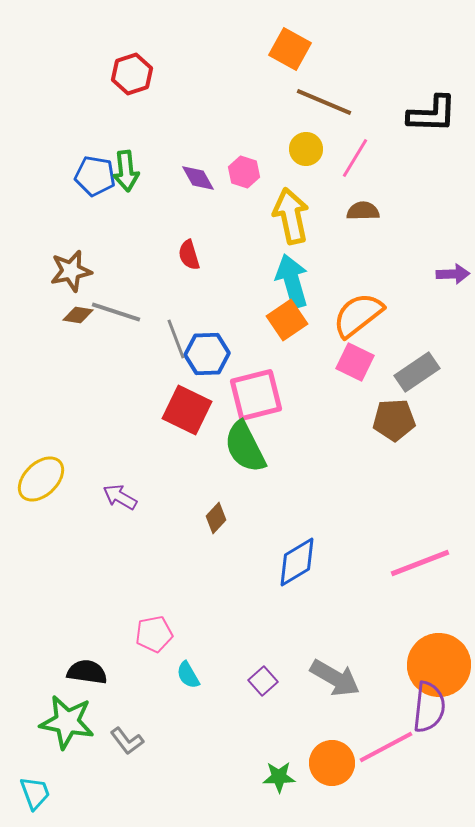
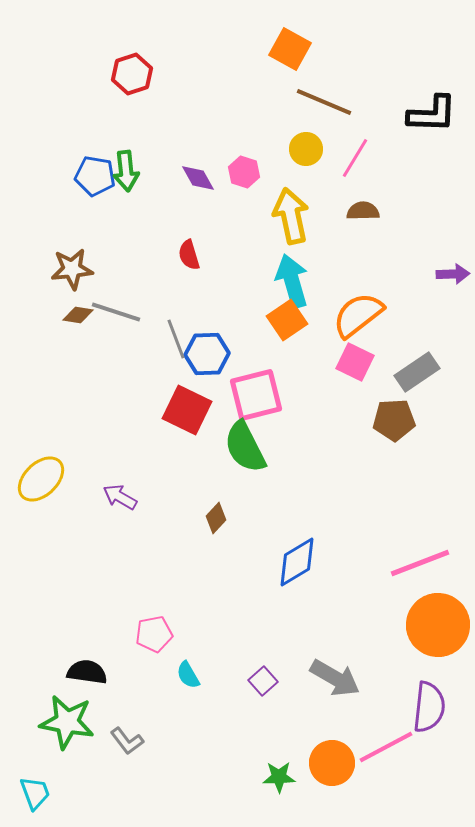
brown star at (71, 271): moved 1 px right, 2 px up; rotated 6 degrees clockwise
orange circle at (439, 665): moved 1 px left, 40 px up
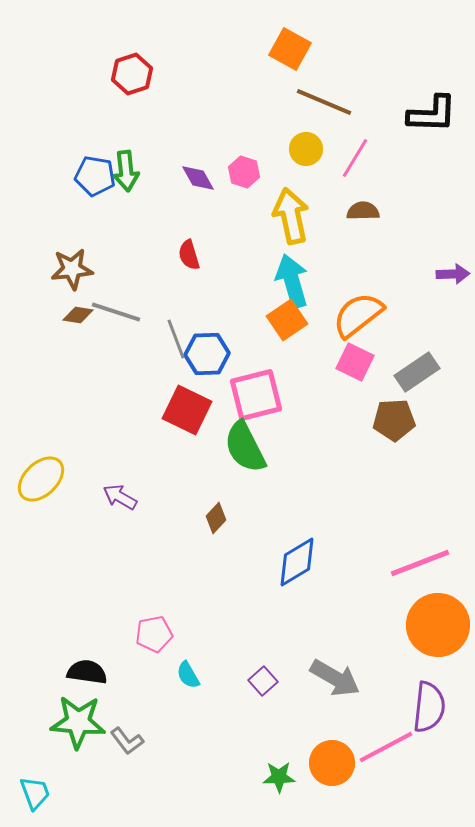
green star at (67, 722): moved 11 px right; rotated 6 degrees counterclockwise
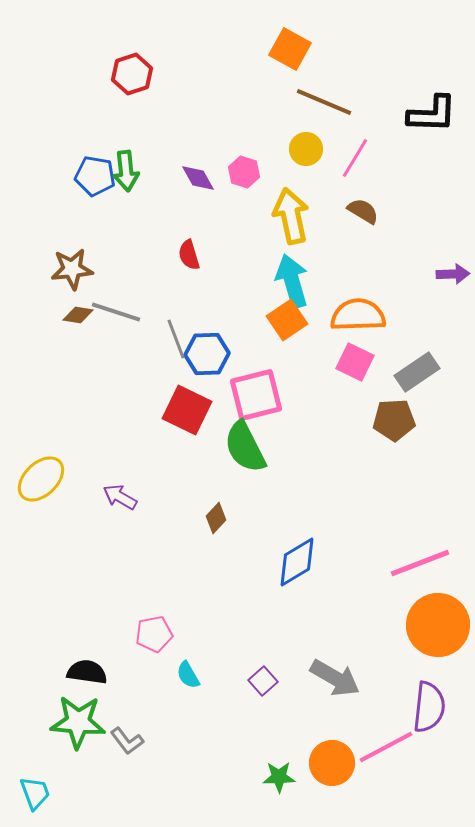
brown semicircle at (363, 211): rotated 32 degrees clockwise
orange semicircle at (358, 315): rotated 36 degrees clockwise
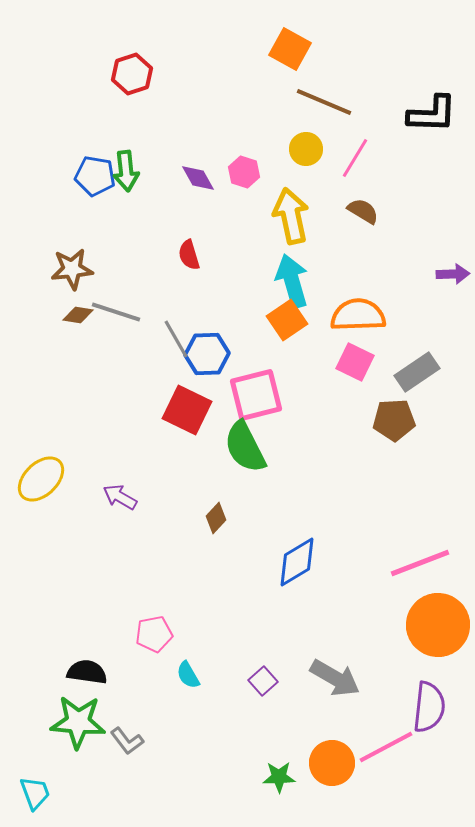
gray line at (176, 339): rotated 9 degrees counterclockwise
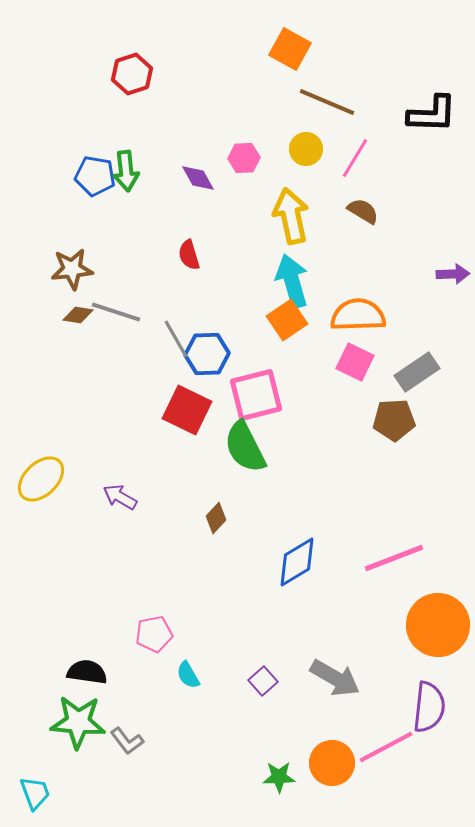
brown line at (324, 102): moved 3 px right
pink hexagon at (244, 172): moved 14 px up; rotated 20 degrees counterclockwise
pink line at (420, 563): moved 26 px left, 5 px up
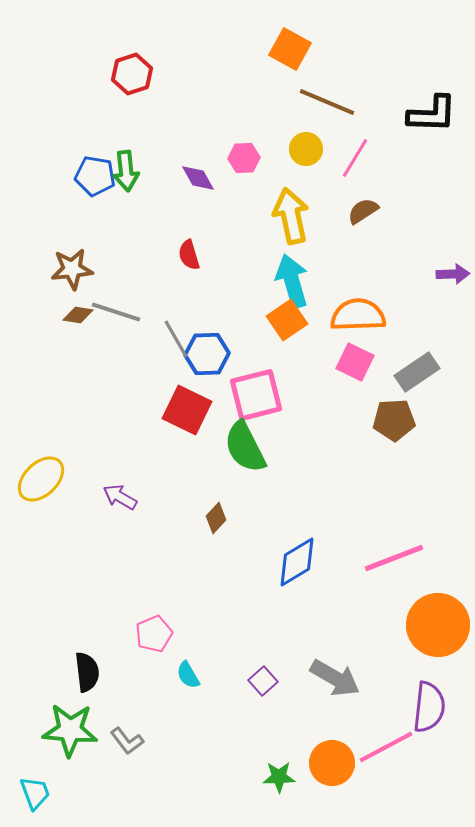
brown semicircle at (363, 211): rotated 64 degrees counterclockwise
pink pentagon at (154, 634): rotated 12 degrees counterclockwise
black semicircle at (87, 672): rotated 75 degrees clockwise
green star at (78, 722): moved 8 px left, 8 px down
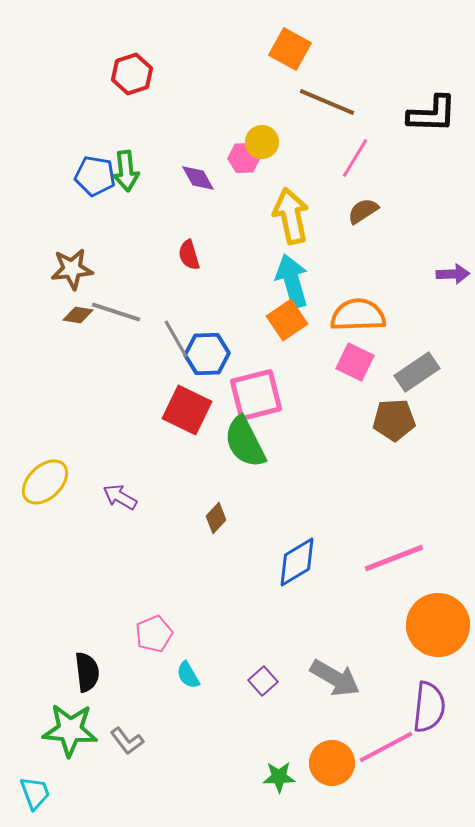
yellow circle at (306, 149): moved 44 px left, 7 px up
green semicircle at (245, 447): moved 5 px up
yellow ellipse at (41, 479): moved 4 px right, 3 px down
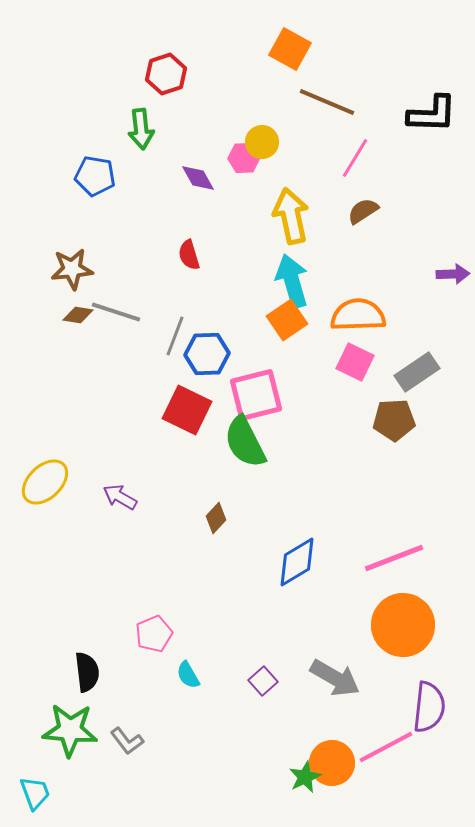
red hexagon at (132, 74): moved 34 px right
green arrow at (126, 171): moved 15 px right, 42 px up
gray line at (176, 339): moved 1 px left, 3 px up; rotated 51 degrees clockwise
orange circle at (438, 625): moved 35 px left
green star at (279, 777): moved 26 px right; rotated 24 degrees counterclockwise
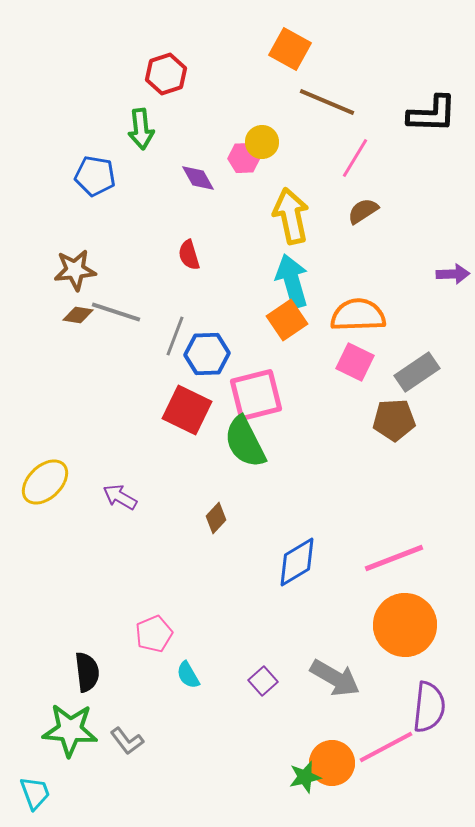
brown star at (72, 269): moved 3 px right, 1 px down
orange circle at (403, 625): moved 2 px right
green star at (305, 777): rotated 12 degrees clockwise
